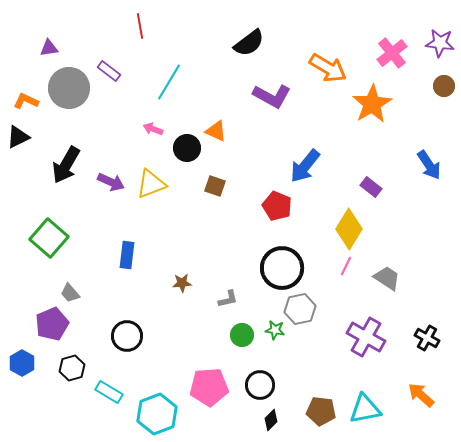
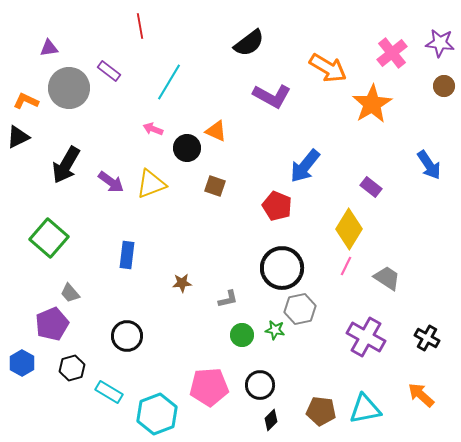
purple arrow at (111, 182): rotated 12 degrees clockwise
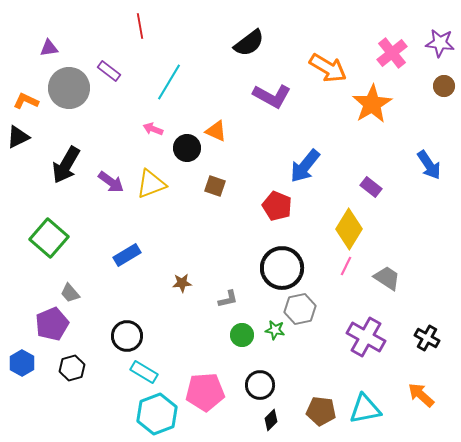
blue rectangle at (127, 255): rotated 52 degrees clockwise
pink pentagon at (209, 387): moved 4 px left, 5 px down
cyan rectangle at (109, 392): moved 35 px right, 20 px up
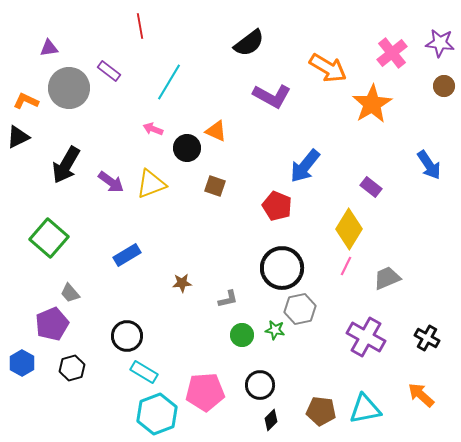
gray trapezoid at (387, 278): rotated 56 degrees counterclockwise
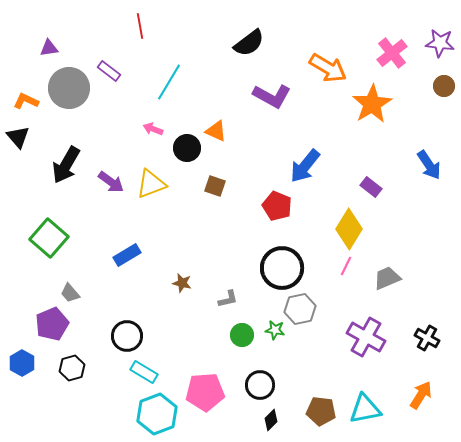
black triangle at (18, 137): rotated 45 degrees counterclockwise
brown star at (182, 283): rotated 18 degrees clockwise
orange arrow at (421, 395): rotated 80 degrees clockwise
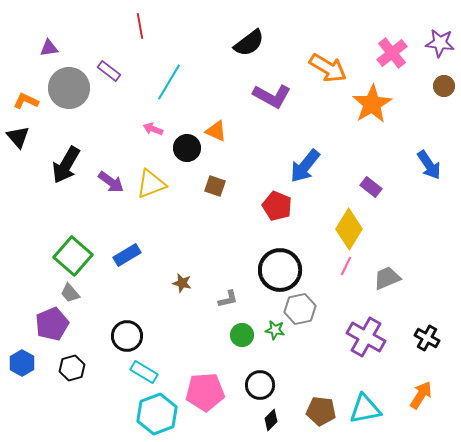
green square at (49, 238): moved 24 px right, 18 px down
black circle at (282, 268): moved 2 px left, 2 px down
